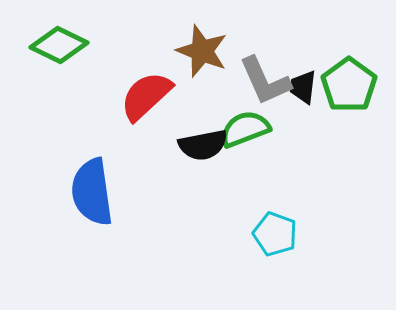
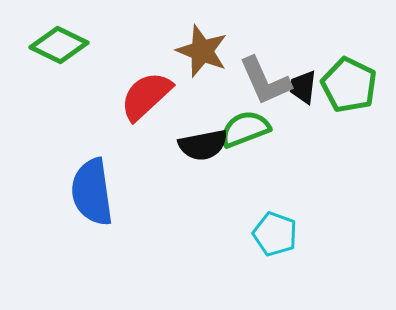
green pentagon: rotated 10 degrees counterclockwise
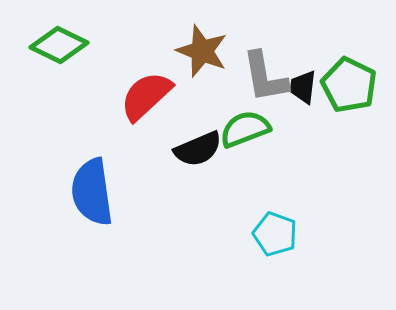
gray L-shape: moved 4 px up; rotated 14 degrees clockwise
black semicircle: moved 5 px left, 4 px down; rotated 12 degrees counterclockwise
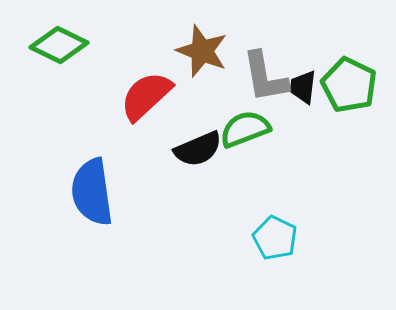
cyan pentagon: moved 4 px down; rotated 6 degrees clockwise
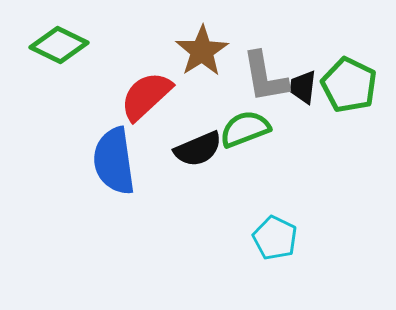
brown star: rotated 18 degrees clockwise
blue semicircle: moved 22 px right, 31 px up
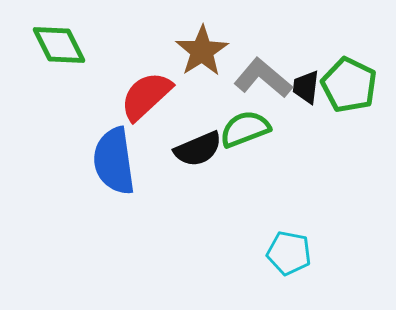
green diamond: rotated 38 degrees clockwise
gray L-shape: moved 2 px left, 1 px down; rotated 140 degrees clockwise
black trapezoid: moved 3 px right
cyan pentagon: moved 14 px right, 15 px down; rotated 15 degrees counterclockwise
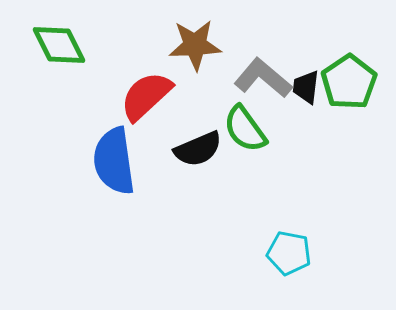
brown star: moved 7 px left, 6 px up; rotated 30 degrees clockwise
green pentagon: moved 3 px up; rotated 12 degrees clockwise
green semicircle: rotated 105 degrees counterclockwise
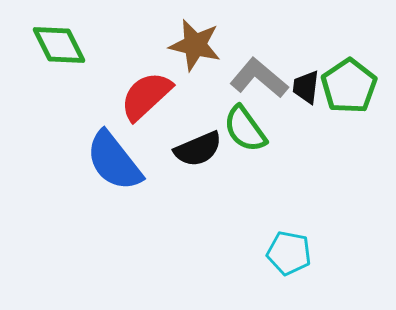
brown star: rotated 16 degrees clockwise
gray L-shape: moved 4 px left
green pentagon: moved 4 px down
blue semicircle: rotated 30 degrees counterclockwise
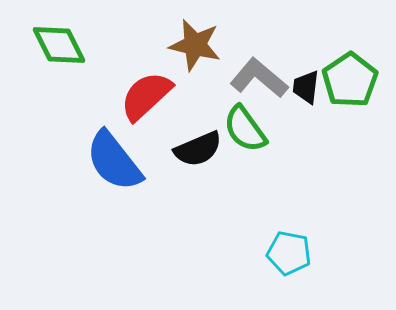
green pentagon: moved 1 px right, 6 px up
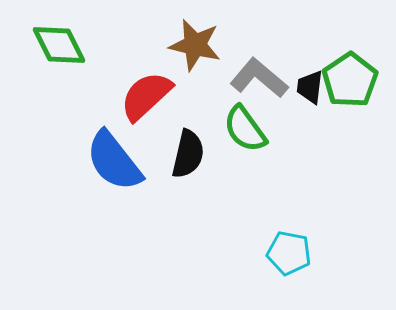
black trapezoid: moved 4 px right
black semicircle: moved 10 px left, 5 px down; rotated 54 degrees counterclockwise
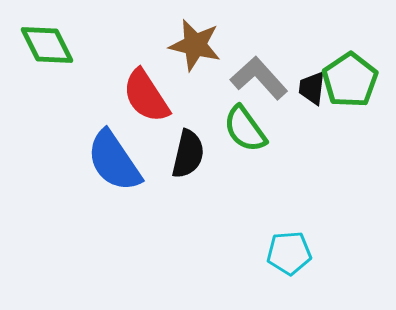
green diamond: moved 12 px left
gray L-shape: rotated 8 degrees clockwise
black trapezoid: moved 2 px right, 1 px down
red semicircle: rotated 80 degrees counterclockwise
blue semicircle: rotated 4 degrees clockwise
cyan pentagon: rotated 15 degrees counterclockwise
